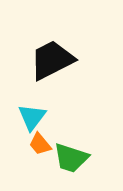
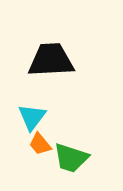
black trapezoid: moved 1 px left; rotated 24 degrees clockwise
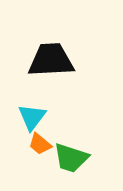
orange trapezoid: rotated 10 degrees counterclockwise
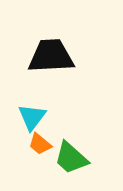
black trapezoid: moved 4 px up
green trapezoid: rotated 24 degrees clockwise
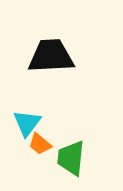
cyan triangle: moved 5 px left, 6 px down
green trapezoid: rotated 54 degrees clockwise
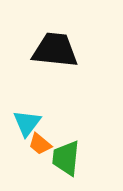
black trapezoid: moved 4 px right, 6 px up; rotated 9 degrees clockwise
green trapezoid: moved 5 px left
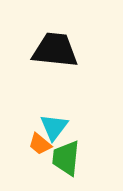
cyan triangle: moved 27 px right, 4 px down
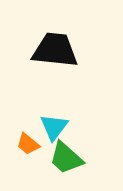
orange trapezoid: moved 12 px left
green trapezoid: rotated 54 degrees counterclockwise
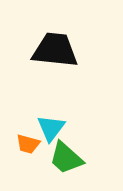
cyan triangle: moved 3 px left, 1 px down
orange trapezoid: rotated 25 degrees counterclockwise
